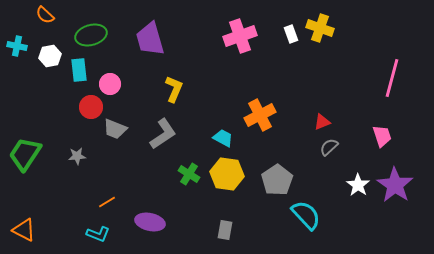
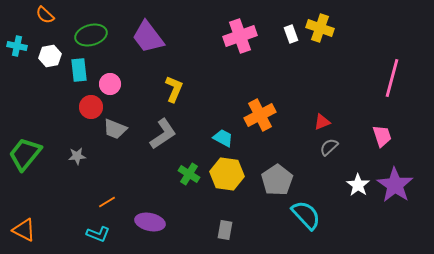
purple trapezoid: moved 2 px left, 2 px up; rotated 21 degrees counterclockwise
green trapezoid: rotated 6 degrees clockwise
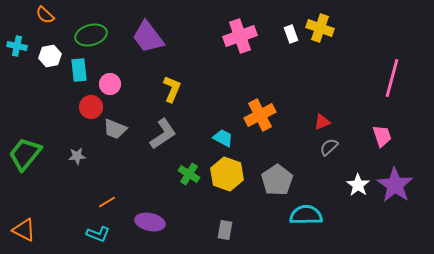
yellow L-shape: moved 2 px left
yellow hexagon: rotated 12 degrees clockwise
cyan semicircle: rotated 48 degrees counterclockwise
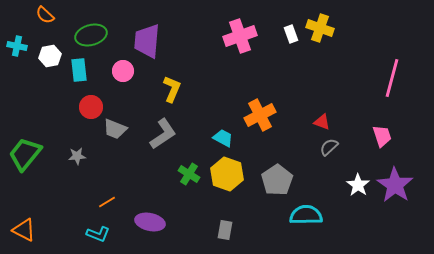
purple trapezoid: moved 1 px left, 4 px down; rotated 42 degrees clockwise
pink circle: moved 13 px right, 13 px up
red triangle: rotated 42 degrees clockwise
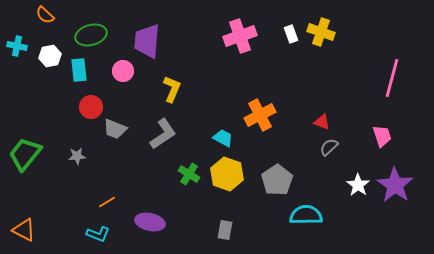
yellow cross: moved 1 px right, 4 px down
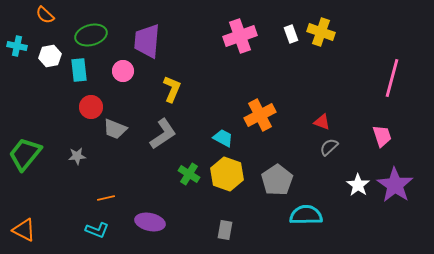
orange line: moved 1 px left, 4 px up; rotated 18 degrees clockwise
cyan L-shape: moved 1 px left, 4 px up
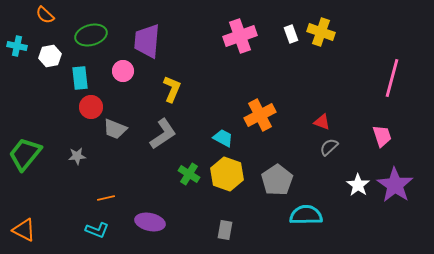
cyan rectangle: moved 1 px right, 8 px down
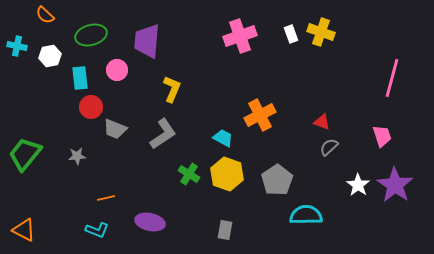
pink circle: moved 6 px left, 1 px up
